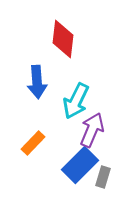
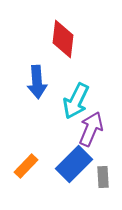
purple arrow: moved 1 px left, 1 px up
orange rectangle: moved 7 px left, 23 px down
blue rectangle: moved 6 px left, 1 px up
gray rectangle: rotated 20 degrees counterclockwise
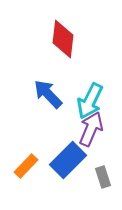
blue arrow: moved 11 px right, 12 px down; rotated 140 degrees clockwise
cyan arrow: moved 14 px right
blue rectangle: moved 6 px left, 4 px up
gray rectangle: rotated 15 degrees counterclockwise
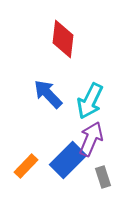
purple arrow: moved 10 px down
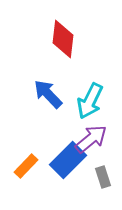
purple arrow: rotated 28 degrees clockwise
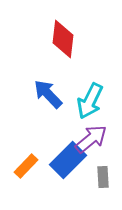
gray rectangle: rotated 15 degrees clockwise
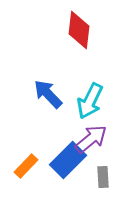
red diamond: moved 16 px right, 9 px up
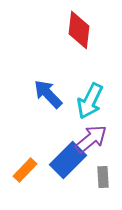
orange rectangle: moved 1 px left, 4 px down
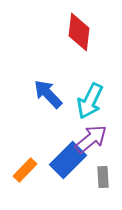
red diamond: moved 2 px down
